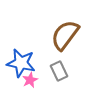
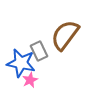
gray rectangle: moved 20 px left, 20 px up
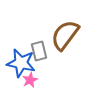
gray rectangle: rotated 12 degrees clockwise
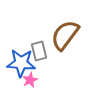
blue star: rotated 8 degrees counterclockwise
